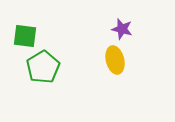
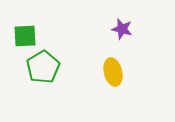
green square: rotated 10 degrees counterclockwise
yellow ellipse: moved 2 px left, 12 px down
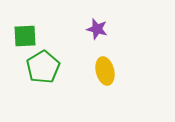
purple star: moved 25 px left
yellow ellipse: moved 8 px left, 1 px up
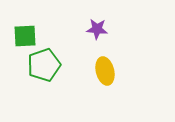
purple star: rotated 10 degrees counterclockwise
green pentagon: moved 1 px right, 2 px up; rotated 12 degrees clockwise
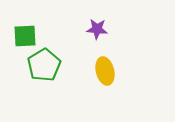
green pentagon: rotated 12 degrees counterclockwise
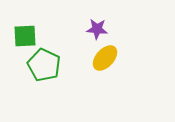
green pentagon: rotated 16 degrees counterclockwise
yellow ellipse: moved 13 px up; rotated 56 degrees clockwise
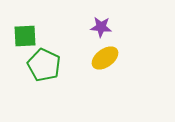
purple star: moved 4 px right, 2 px up
yellow ellipse: rotated 12 degrees clockwise
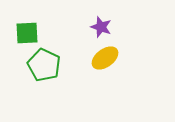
purple star: rotated 15 degrees clockwise
green square: moved 2 px right, 3 px up
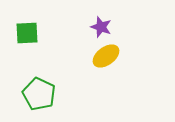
yellow ellipse: moved 1 px right, 2 px up
green pentagon: moved 5 px left, 29 px down
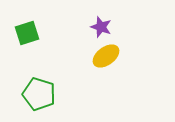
green square: rotated 15 degrees counterclockwise
green pentagon: rotated 8 degrees counterclockwise
